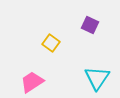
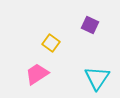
pink trapezoid: moved 5 px right, 8 px up
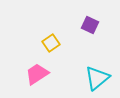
yellow square: rotated 18 degrees clockwise
cyan triangle: rotated 16 degrees clockwise
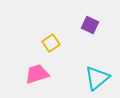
pink trapezoid: rotated 15 degrees clockwise
